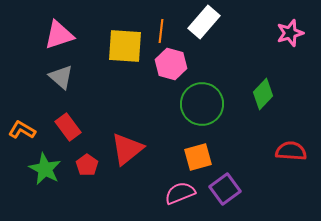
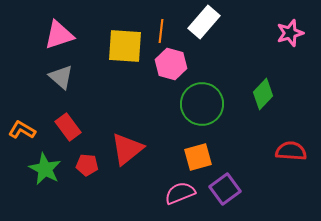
red pentagon: rotated 30 degrees counterclockwise
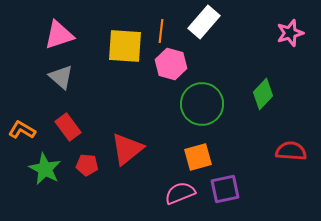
purple square: rotated 24 degrees clockwise
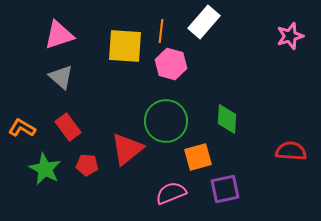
pink star: moved 3 px down
green diamond: moved 36 px left, 25 px down; rotated 40 degrees counterclockwise
green circle: moved 36 px left, 17 px down
orange L-shape: moved 2 px up
pink semicircle: moved 9 px left
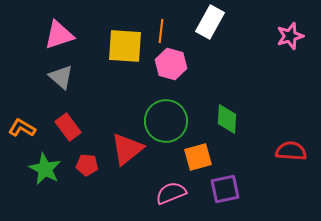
white rectangle: moved 6 px right; rotated 12 degrees counterclockwise
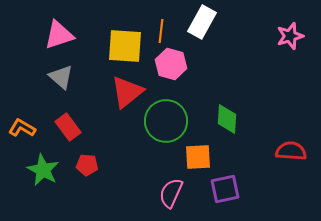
white rectangle: moved 8 px left
red triangle: moved 57 px up
orange square: rotated 12 degrees clockwise
green star: moved 2 px left, 1 px down
pink semicircle: rotated 44 degrees counterclockwise
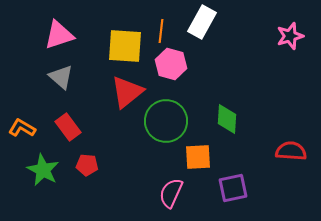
purple square: moved 8 px right, 1 px up
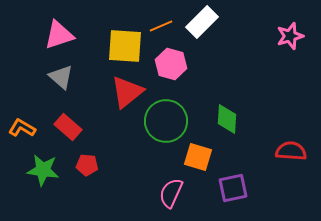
white rectangle: rotated 16 degrees clockwise
orange line: moved 5 px up; rotated 60 degrees clockwise
red rectangle: rotated 12 degrees counterclockwise
orange square: rotated 20 degrees clockwise
green star: rotated 20 degrees counterclockwise
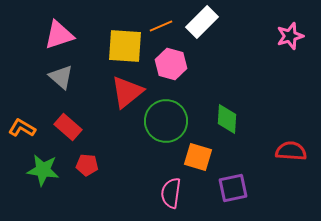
pink semicircle: rotated 16 degrees counterclockwise
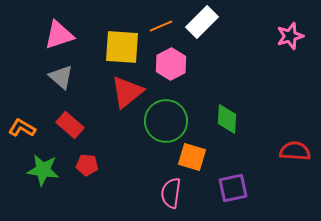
yellow square: moved 3 px left, 1 px down
pink hexagon: rotated 16 degrees clockwise
red rectangle: moved 2 px right, 2 px up
red semicircle: moved 4 px right
orange square: moved 6 px left
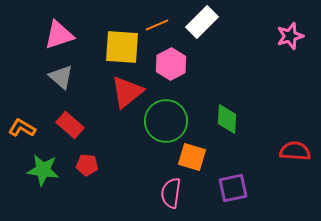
orange line: moved 4 px left, 1 px up
